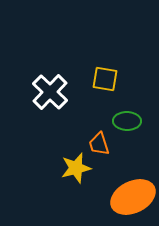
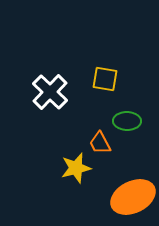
orange trapezoid: moved 1 px right, 1 px up; rotated 10 degrees counterclockwise
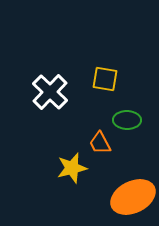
green ellipse: moved 1 px up
yellow star: moved 4 px left
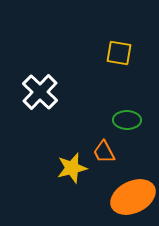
yellow square: moved 14 px right, 26 px up
white cross: moved 10 px left
orange trapezoid: moved 4 px right, 9 px down
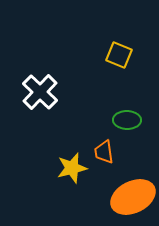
yellow square: moved 2 px down; rotated 12 degrees clockwise
orange trapezoid: rotated 20 degrees clockwise
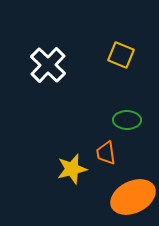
yellow square: moved 2 px right
white cross: moved 8 px right, 27 px up
orange trapezoid: moved 2 px right, 1 px down
yellow star: moved 1 px down
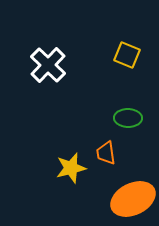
yellow square: moved 6 px right
green ellipse: moved 1 px right, 2 px up
yellow star: moved 1 px left, 1 px up
orange ellipse: moved 2 px down
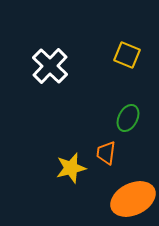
white cross: moved 2 px right, 1 px down
green ellipse: rotated 64 degrees counterclockwise
orange trapezoid: rotated 15 degrees clockwise
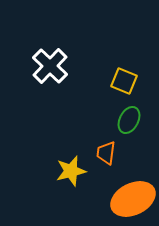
yellow square: moved 3 px left, 26 px down
green ellipse: moved 1 px right, 2 px down
yellow star: moved 3 px down
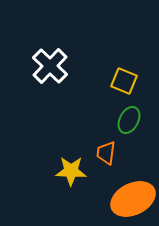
yellow star: rotated 16 degrees clockwise
